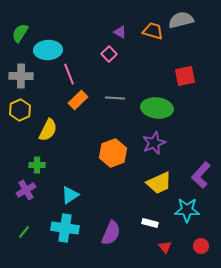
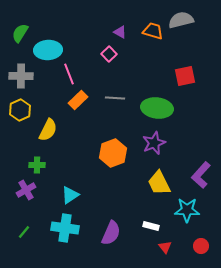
yellow trapezoid: rotated 88 degrees clockwise
white rectangle: moved 1 px right, 3 px down
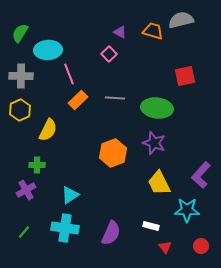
purple star: rotated 30 degrees counterclockwise
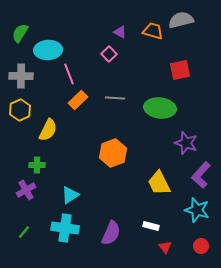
red square: moved 5 px left, 6 px up
green ellipse: moved 3 px right
purple star: moved 32 px right
cyan star: moved 10 px right; rotated 15 degrees clockwise
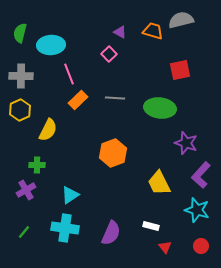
green semicircle: rotated 18 degrees counterclockwise
cyan ellipse: moved 3 px right, 5 px up
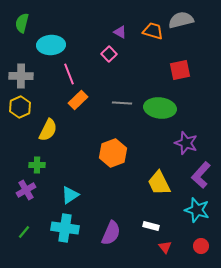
green semicircle: moved 2 px right, 10 px up
gray line: moved 7 px right, 5 px down
yellow hexagon: moved 3 px up
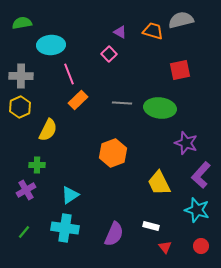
green semicircle: rotated 66 degrees clockwise
purple semicircle: moved 3 px right, 1 px down
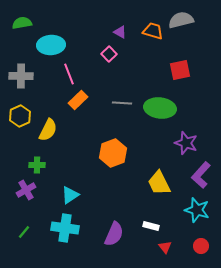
yellow hexagon: moved 9 px down
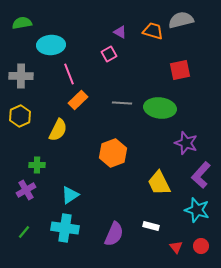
pink square: rotated 14 degrees clockwise
yellow semicircle: moved 10 px right
red triangle: moved 11 px right
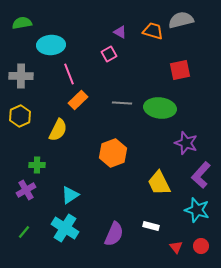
cyan cross: rotated 24 degrees clockwise
